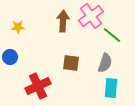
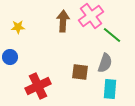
brown square: moved 9 px right, 9 px down
cyan rectangle: moved 1 px left, 1 px down
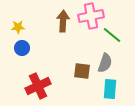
pink cross: rotated 25 degrees clockwise
blue circle: moved 12 px right, 9 px up
brown square: moved 2 px right, 1 px up
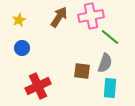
brown arrow: moved 4 px left, 4 px up; rotated 30 degrees clockwise
yellow star: moved 1 px right, 7 px up; rotated 24 degrees counterclockwise
green line: moved 2 px left, 2 px down
cyan rectangle: moved 1 px up
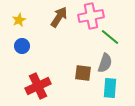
blue circle: moved 2 px up
brown square: moved 1 px right, 2 px down
